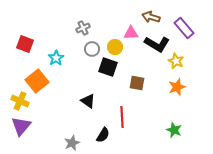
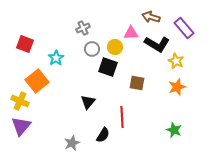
black triangle: moved 1 px down; rotated 35 degrees clockwise
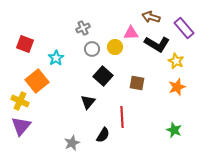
black square: moved 5 px left, 9 px down; rotated 24 degrees clockwise
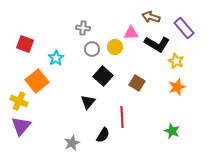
gray cross: rotated 32 degrees clockwise
brown square: rotated 21 degrees clockwise
yellow cross: moved 1 px left
green star: moved 2 px left, 1 px down
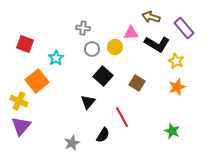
red line: rotated 25 degrees counterclockwise
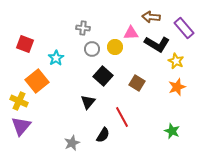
brown arrow: rotated 12 degrees counterclockwise
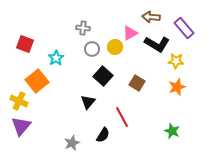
pink triangle: moved 1 px left; rotated 28 degrees counterclockwise
yellow star: rotated 21 degrees counterclockwise
